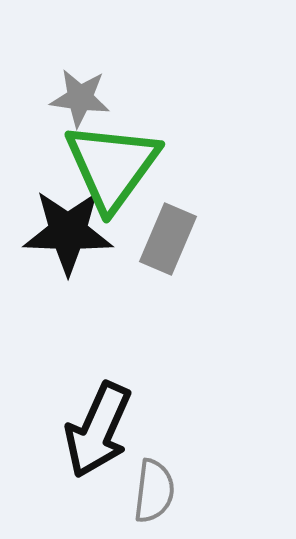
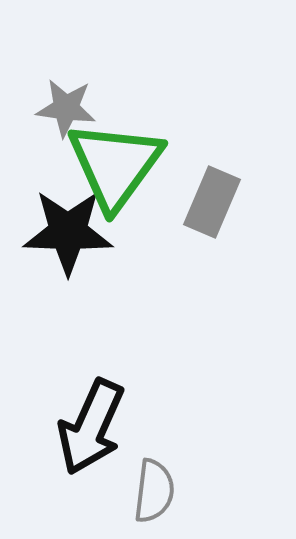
gray star: moved 14 px left, 10 px down
green triangle: moved 3 px right, 1 px up
gray rectangle: moved 44 px right, 37 px up
black arrow: moved 7 px left, 3 px up
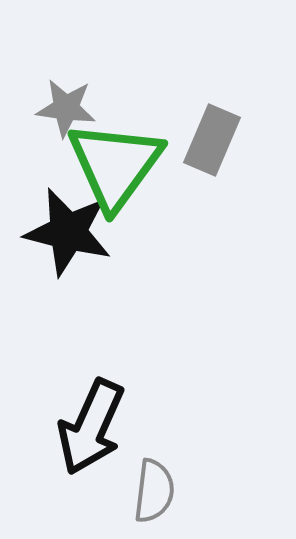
gray rectangle: moved 62 px up
black star: rotated 12 degrees clockwise
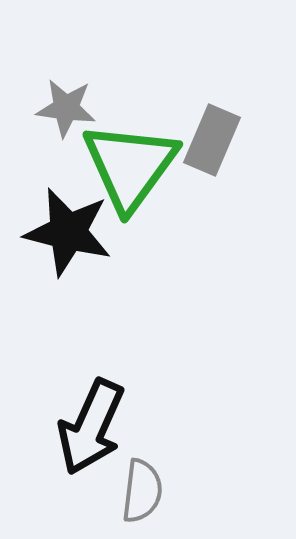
green triangle: moved 15 px right, 1 px down
gray semicircle: moved 12 px left
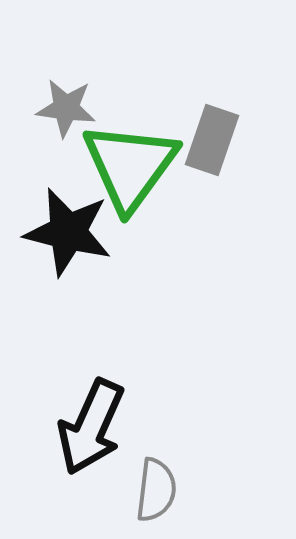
gray rectangle: rotated 4 degrees counterclockwise
gray semicircle: moved 14 px right, 1 px up
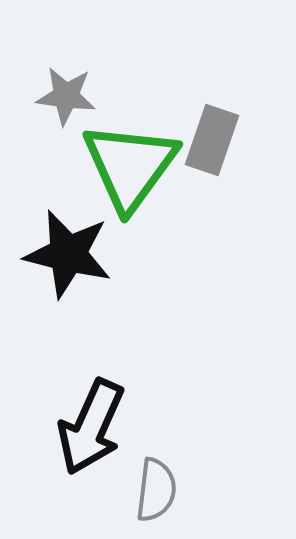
gray star: moved 12 px up
black star: moved 22 px down
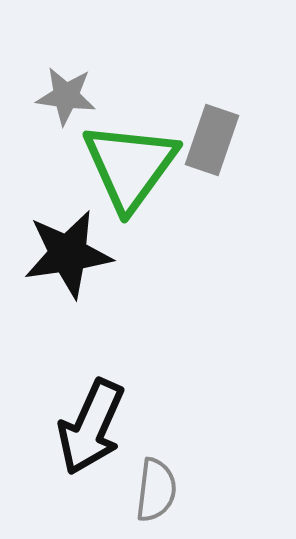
black star: rotated 22 degrees counterclockwise
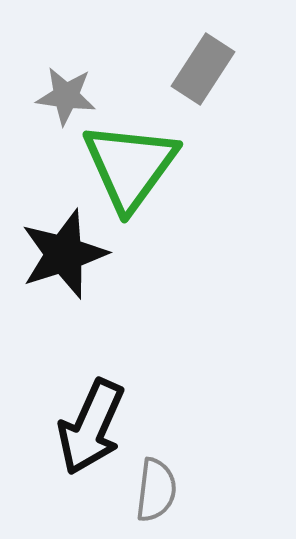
gray rectangle: moved 9 px left, 71 px up; rotated 14 degrees clockwise
black star: moved 4 px left; rotated 10 degrees counterclockwise
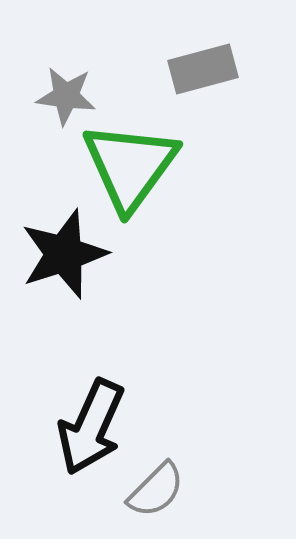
gray rectangle: rotated 42 degrees clockwise
gray semicircle: rotated 38 degrees clockwise
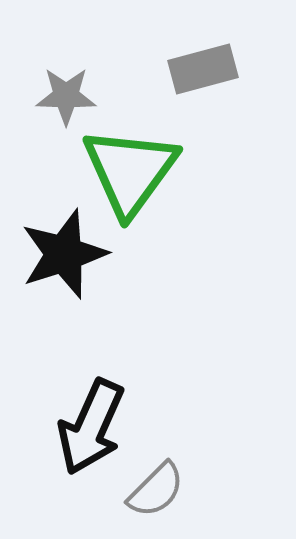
gray star: rotated 6 degrees counterclockwise
green triangle: moved 5 px down
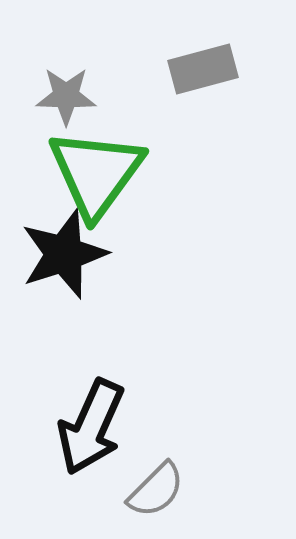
green triangle: moved 34 px left, 2 px down
